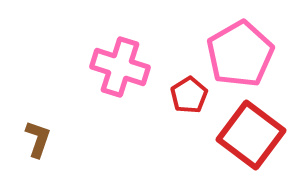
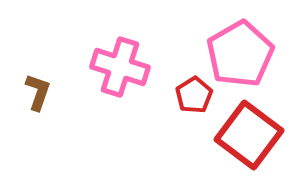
red pentagon: moved 5 px right
red square: moved 2 px left
brown L-shape: moved 47 px up
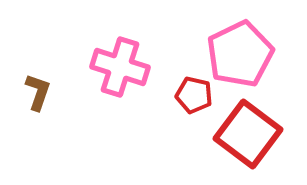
pink pentagon: rotated 4 degrees clockwise
red pentagon: rotated 27 degrees counterclockwise
red square: moved 1 px left, 1 px up
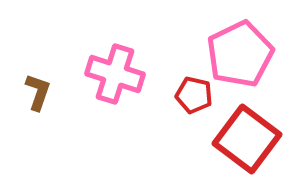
pink cross: moved 5 px left, 7 px down
red square: moved 1 px left, 5 px down
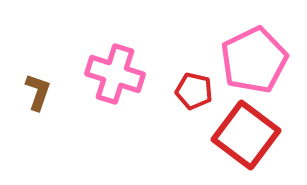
pink pentagon: moved 14 px right, 6 px down
red pentagon: moved 4 px up
red square: moved 1 px left, 4 px up
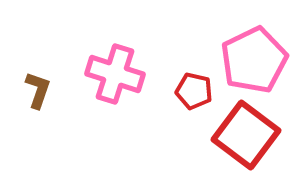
brown L-shape: moved 2 px up
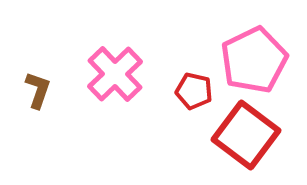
pink cross: rotated 28 degrees clockwise
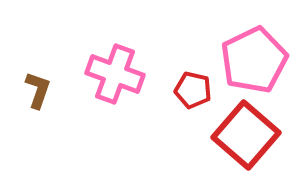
pink cross: rotated 26 degrees counterclockwise
red pentagon: moved 1 px left, 1 px up
red square: rotated 4 degrees clockwise
